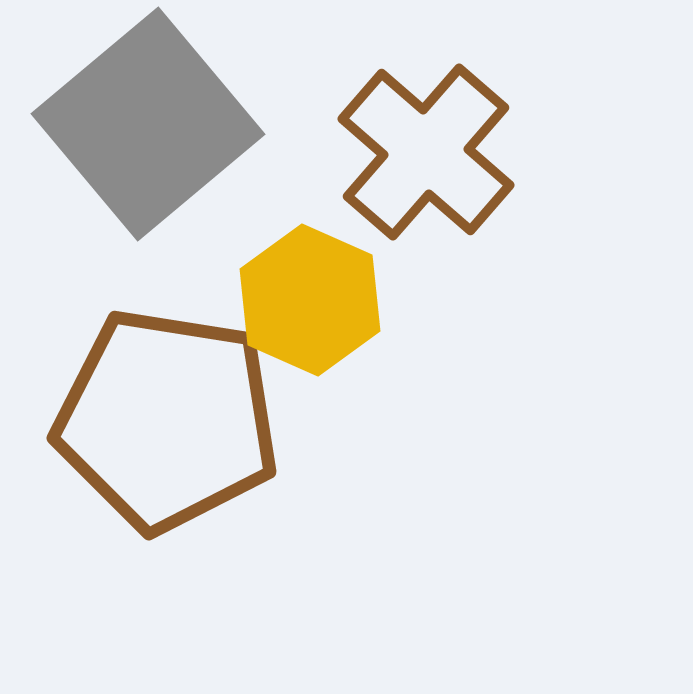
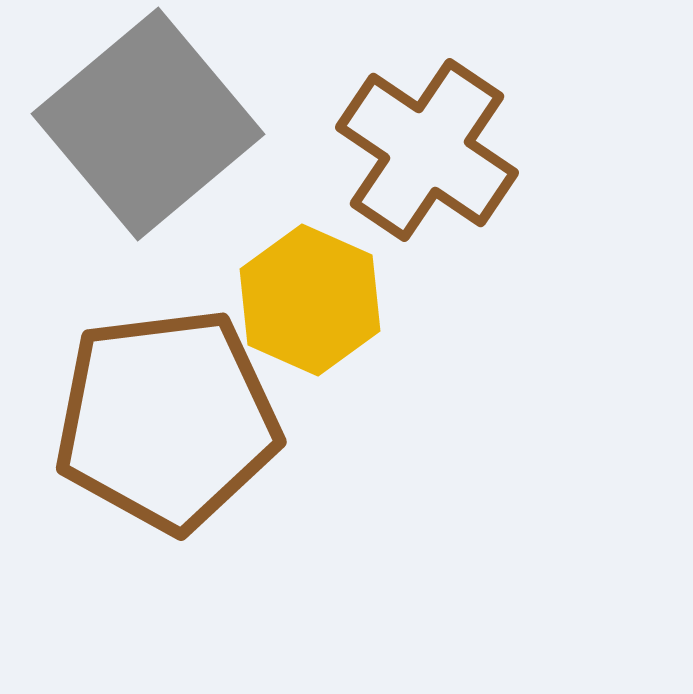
brown cross: moved 1 px right, 2 px up; rotated 7 degrees counterclockwise
brown pentagon: rotated 16 degrees counterclockwise
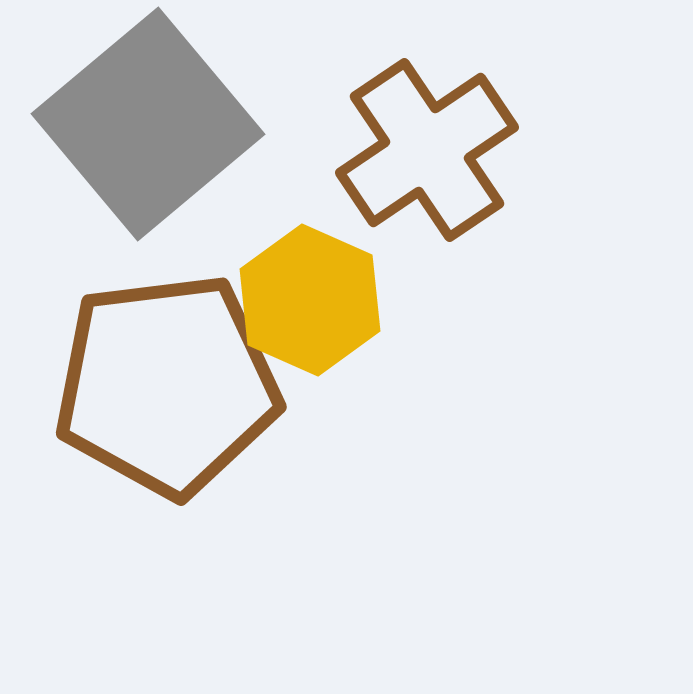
brown cross: rotated 22 degrees clockwise
brown pentagon: moved 35 px up
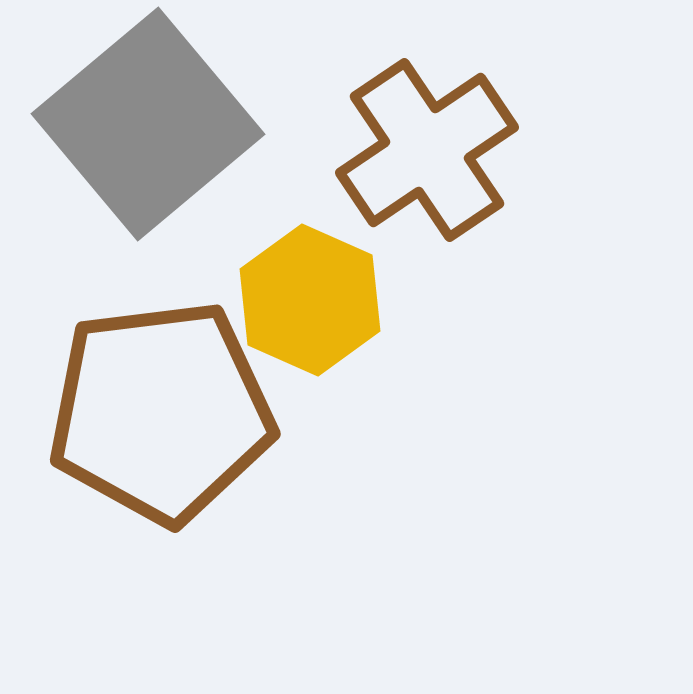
brown pentagon: moved 6 px left, 27 px down
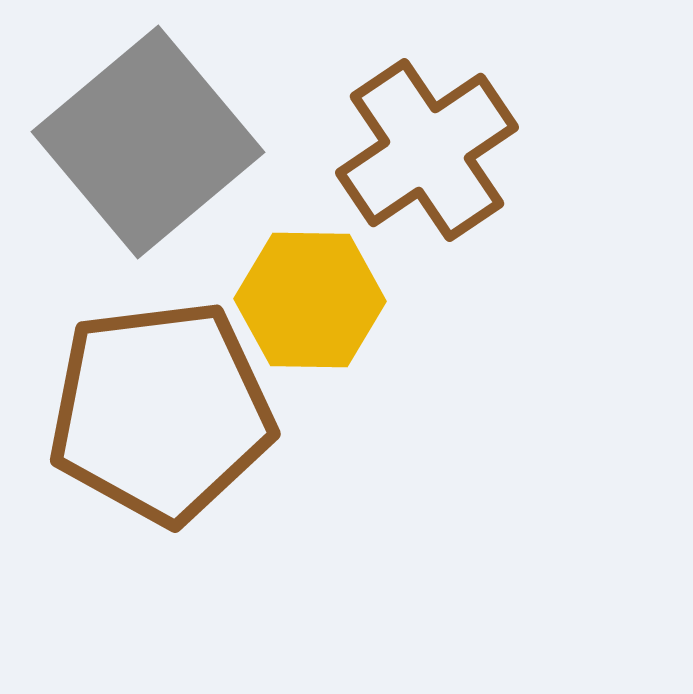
gray square: moved 18 px down
yellow hexagon: rotated 23 degrees counterclockwise
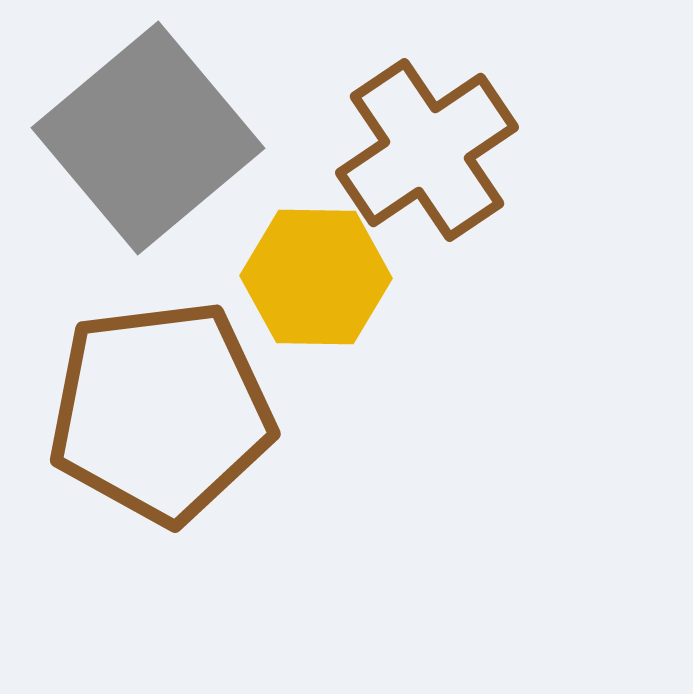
gray square: moved 4 px up
yellow hexagon: moved 6 px right, 23 px up
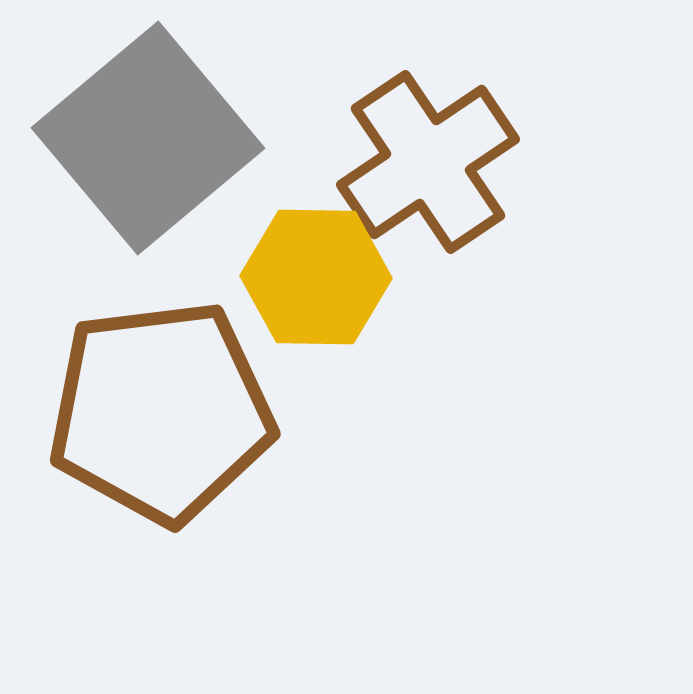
brown cross: moved 1 px right, 12 px down
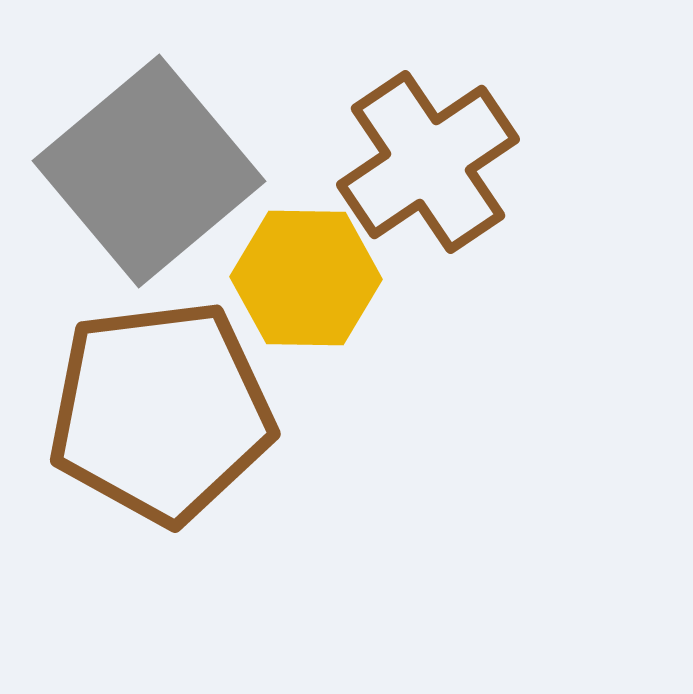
gray square: moved 1 px right, 33 px down
yellow hexagon: moved 10 px left, 1 px down
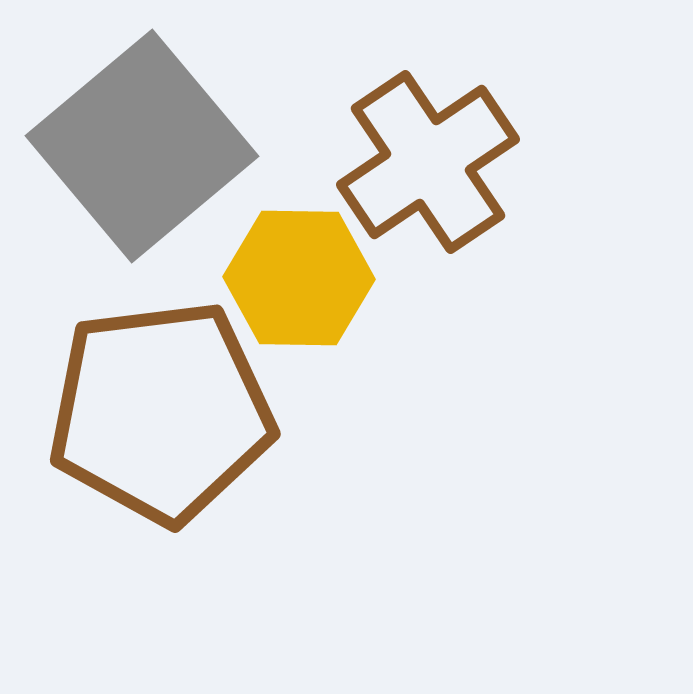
gray square: moved 7 px left, 25 px up
yellow hexagon: moved 7 px left
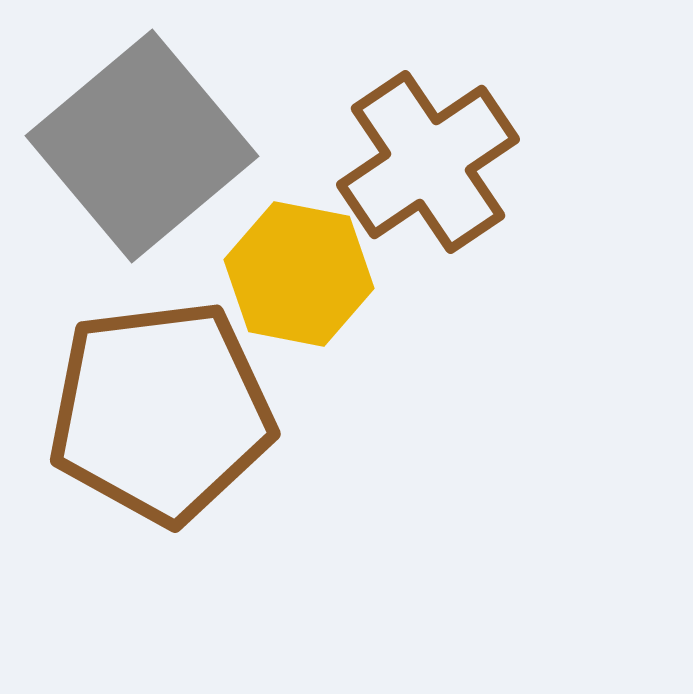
yellow hexagon: moved 4 px up; rotated 10 degrees clockwise
